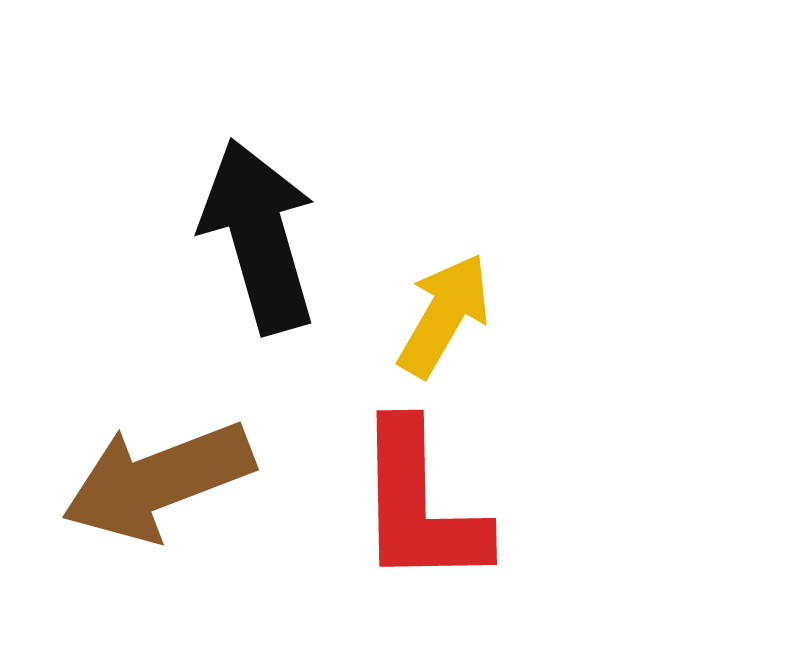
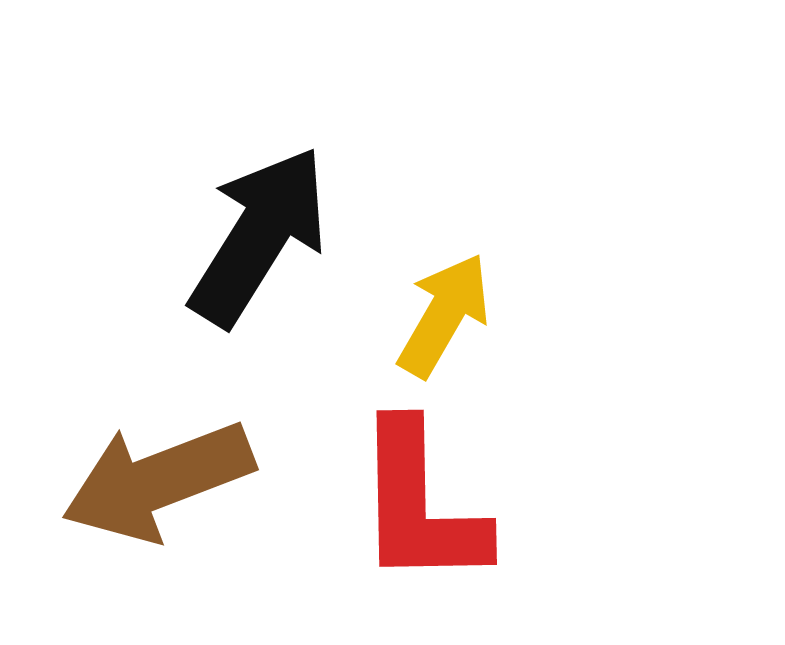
black arrow: rotated 48 degrees clockwise
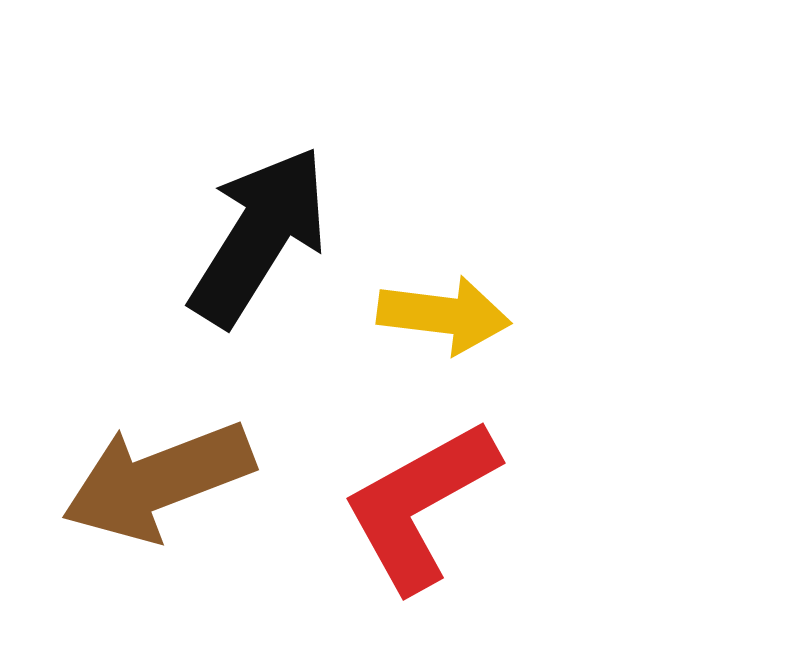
yellow arrow: rotated 67 degrees clockwise
red L-shape: rotated 62 degrees clockwise
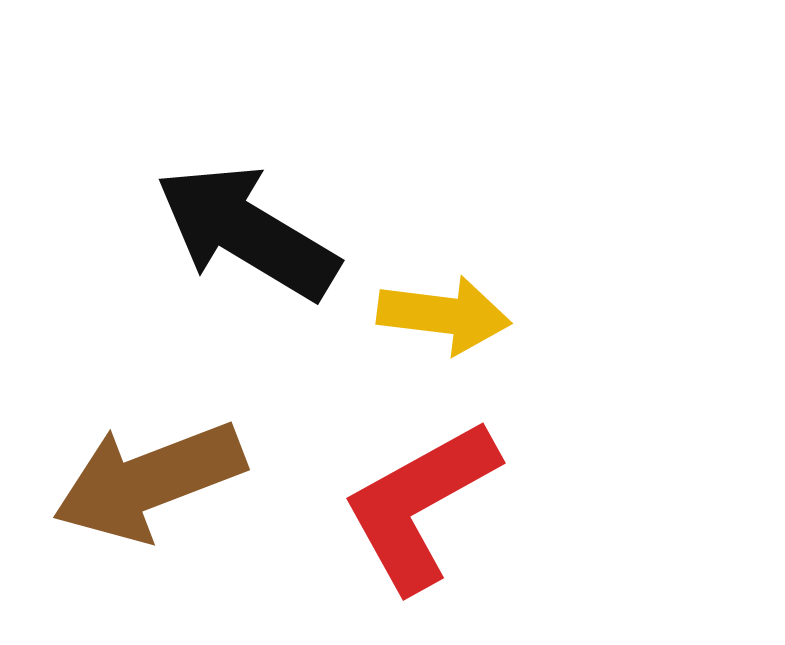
black arrow: moved 12 px left, 4 px up; rotated 91 degrees counterclockwise
brown arrow: moved 9 px left
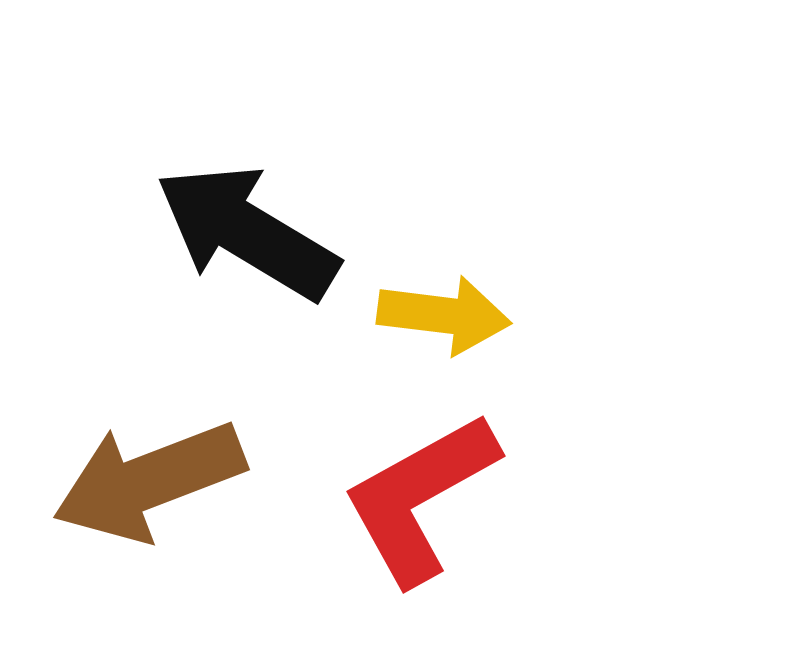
red L-shape: moved 7 px up
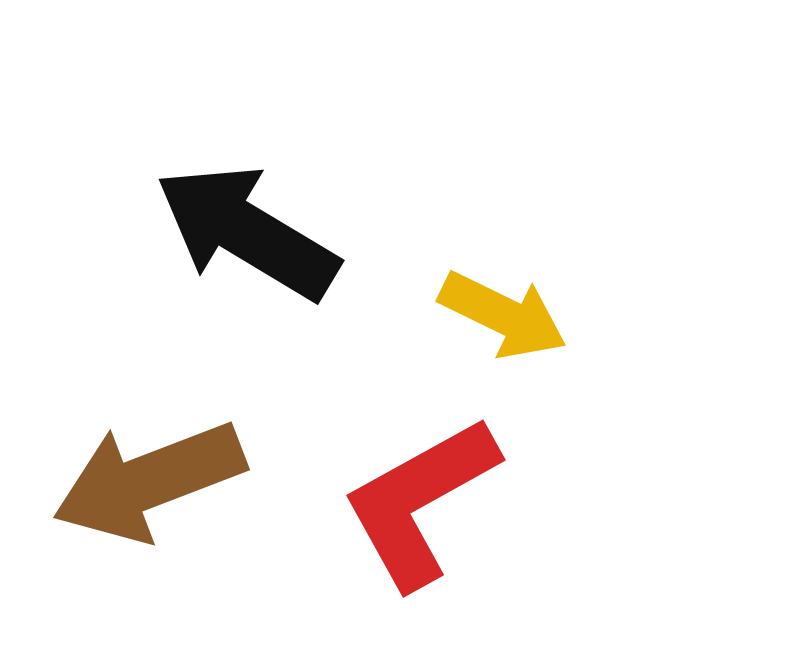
yellow arrow: moved 59 px right; rotated 19 degrees clockwise
red L-shape: moved 4 px down
